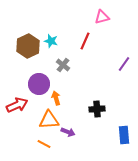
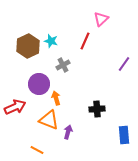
pink triangle: moved 1 px left, 2 px down; rotated 28 degrees counterclockwise
gray cross: rotated 24 degrees clockwise
red arrow: moved 2 px left, 2 px down
orange triangle: rotated 25 degrees clockwise
purple arrow: rotated 96 degrees counterclockwise
orange line: moved 7 px left, 6 px down
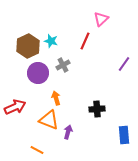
purple circle: moved 1 px left, 11 px up
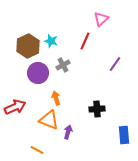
purple line: moved 9 px left
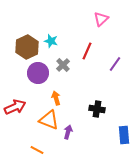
red line: moved 2 px right, 10 px down
brown hexagon: moved 1 px left, 1 px down
gray cross: rotated 16 degrees counterclockwise
black cross: rotated 14 degrees clockwise
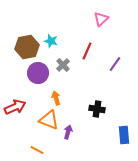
brown hexagon: rotated 15 degrees clockwise
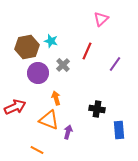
blue rectangle: moved 5 px left, 5 px up
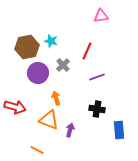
pink triangle: moved 3 px up; rotated 35 degrees clockwise
purple line: moved 18 px left, 13 px down; rotated 35 degrees clockwise
red arrow: rotated 40 degrees clockwise
purple arrow: moved 2 px right, 2 px up
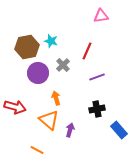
black cross: rotated 21 degrees counterclockwise
orange triangle: rotated 20 degrees clockwise
blue rectangle: rotated 36 degrees counterclockwise
